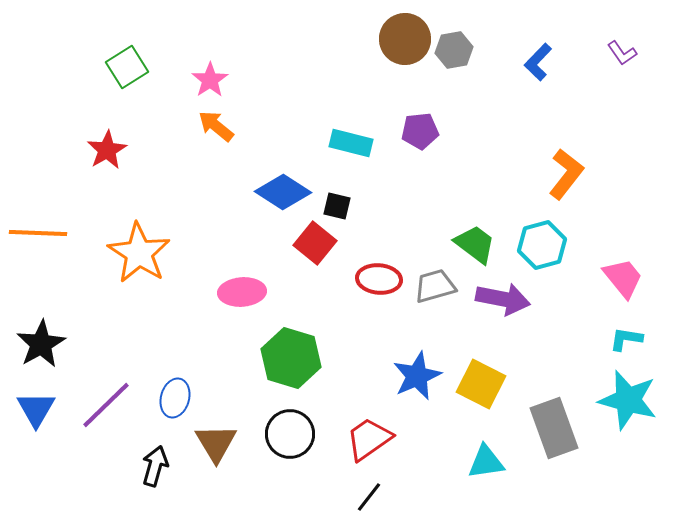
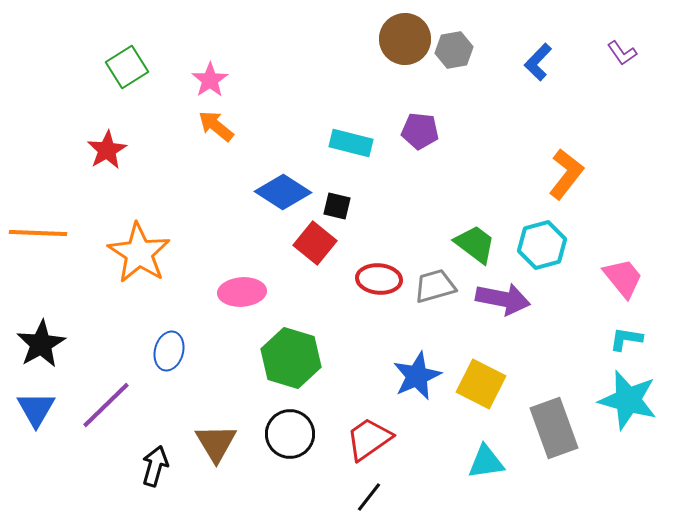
purple pentagon: rotated 12 degrees clockwise
blue ellipse: moved 6 px left, 47 px up
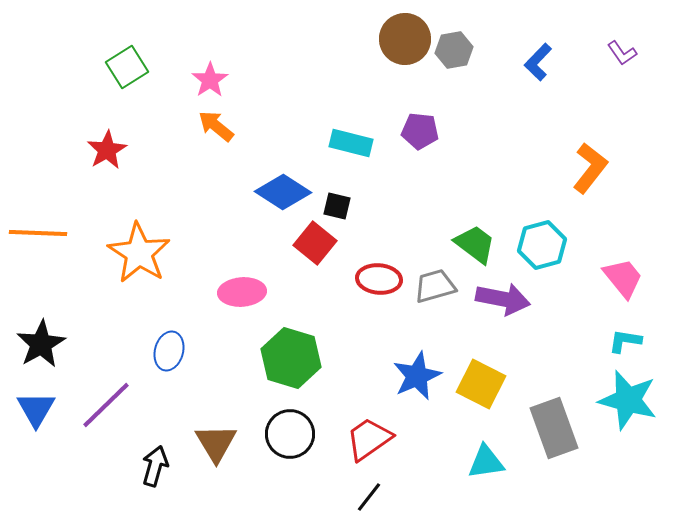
orange L-shape: moved 24 px right, 6 px up
cyan L-shape: moved 1 px left, 2 px down
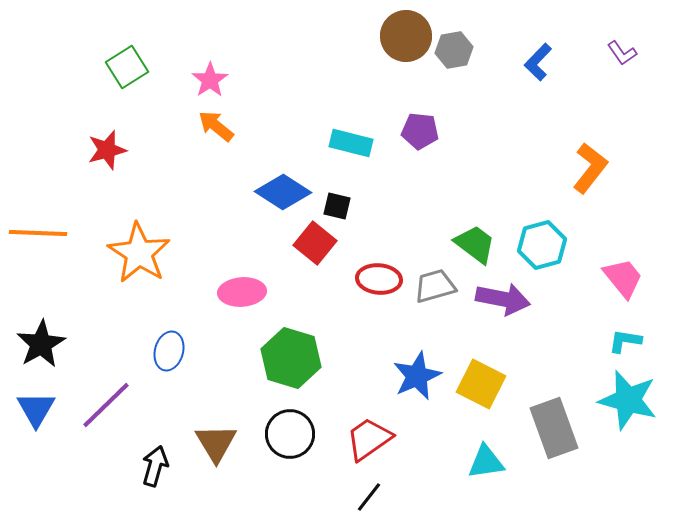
brown circle: moved 1 px right, 3 px up
red star: rotated 15 degrees clockwise
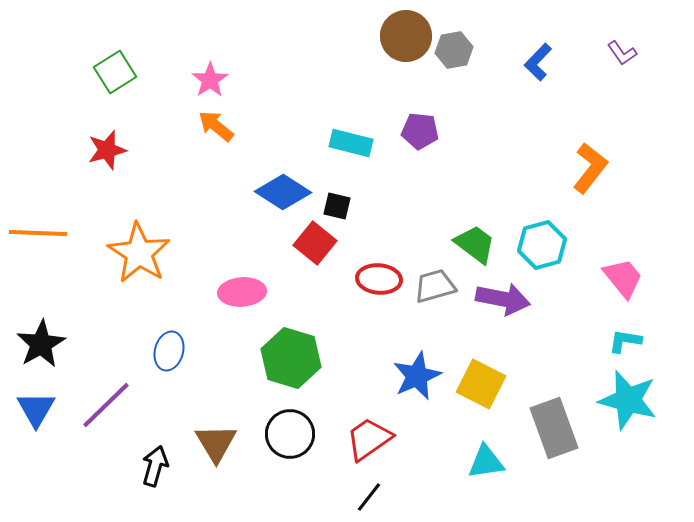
green square: moved 12 px left, 5 px down
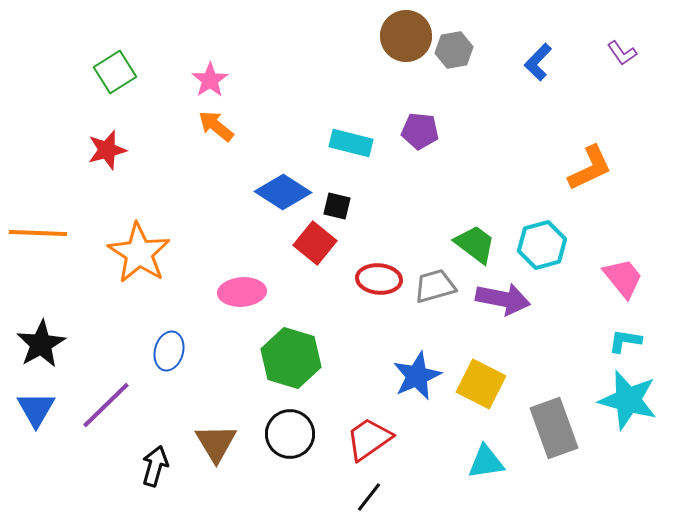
orange L-shape: rotated 27 degrees clockwise
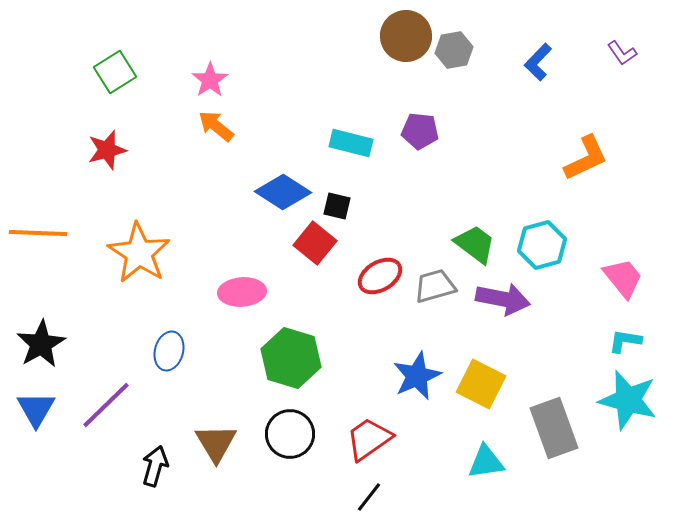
orange L-shape: moved 4 px left, 10 px up
red ellipse: moved 1 px right, 3 px up; rotated 36 degrees counterclockwise
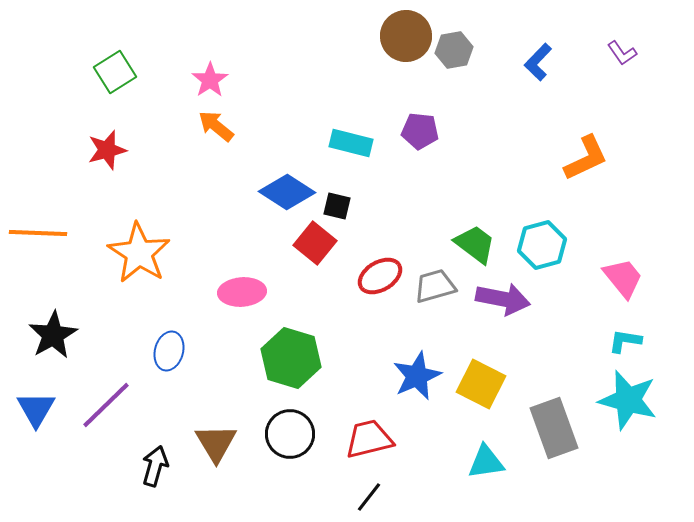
blue diamond: moved 4 px right
black star: moved 12 px right, 9 px up
red trapezoid: rotated 21 degrees clockwise
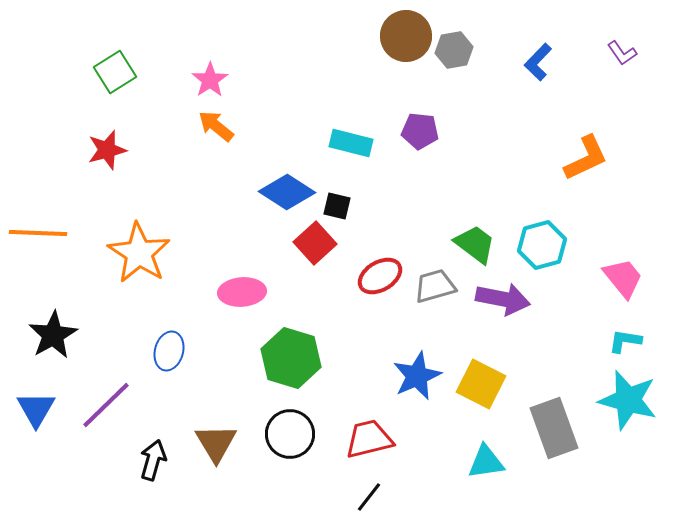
red square: rotated 9 degrees clockwise
black arrow: moved 2 px left, 6 px up
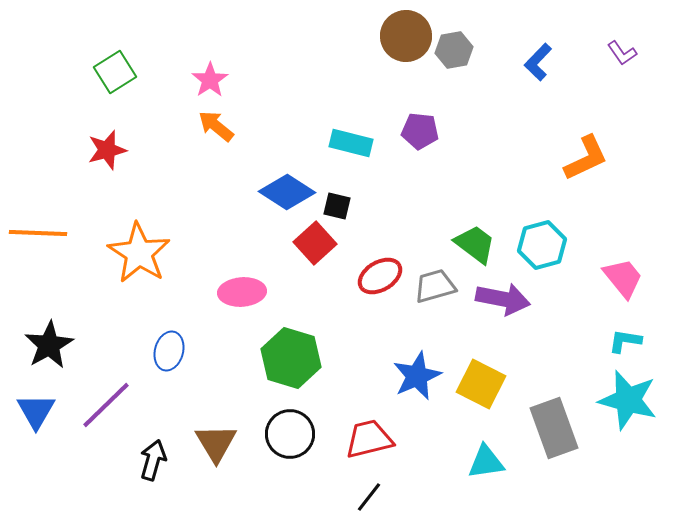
black star: moved 4 px left, 10 px down
blue triangle: moved 2 px down
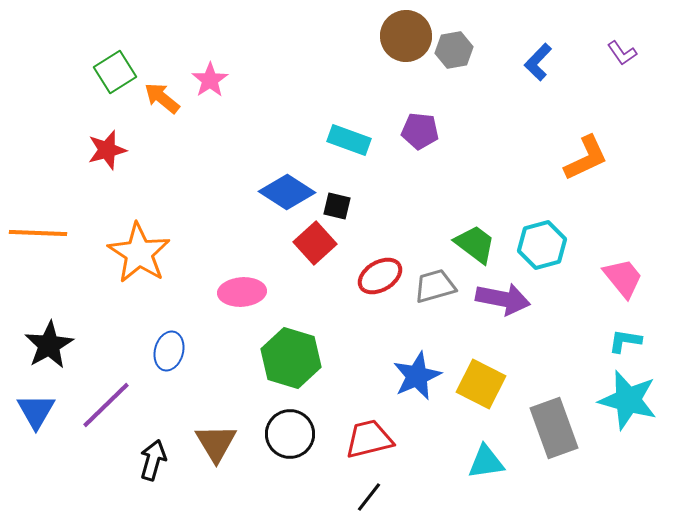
orange arrow: moved 54 px left, 28 px up
cyan rectangle: moved 2 px left, 3 px up; rotated 6 degrees clockwise
